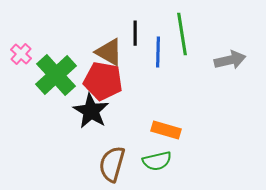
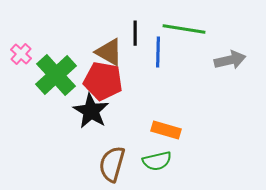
green line: moved 2 px right, 5 px up; rotated 72 degrees counterclockwise
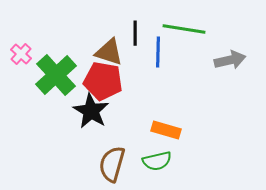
brown triangle: rotated 12 degrees counterclockwise
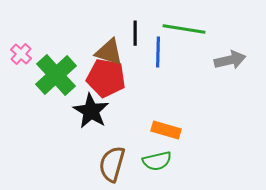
red pentagon: moved 3 px right, 3 px up
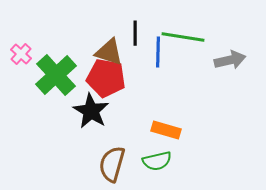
green line: moved 1 px left, 8 px down
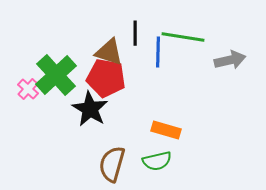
pink cross: moved 7 px right, 35 px down
black star: moved 1 px left, 2 px up
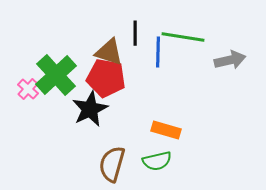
black star: rotated 15 degrees clockwise
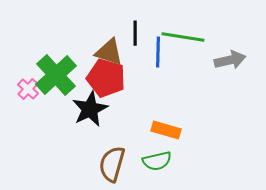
red pentagon: rotated 6 degrees clockwise
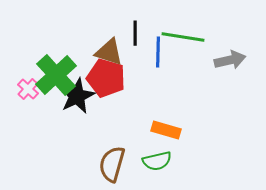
black star: moved 13 px left, 13 px up
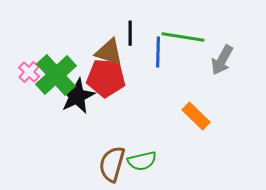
black line: moved 5 px left
gray arrow: moved 8 px left; rotated 132 degrees clockwise
red pentagon: rotated 12 degrees counterclockwise
pink cross: moved 1 px right, 17 px up
orange rectangle: moved 30 px right, 14 px up; rotated 28 degrees clockwise
green semicircle: moved 15 px left
